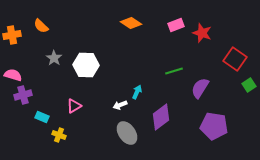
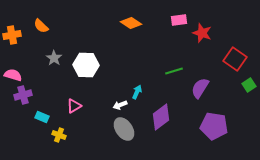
pink rectangle: moved 3 px right, 5 px up; rotated 14 degrees clockwise
gray ellipse: moved 3 px left, 4 px up
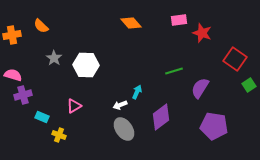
orange diamond: rotated 15 degrees clockwise
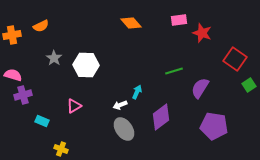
orange semicircle: rotated 70 degrees counterclockwise
cyan rectangle: moved 4 px down
yellow cross: moved 2 px right, 14 px down
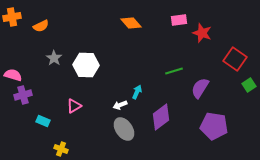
orange cross: moved 18 px up
cyan rectangle: moved 1 px right
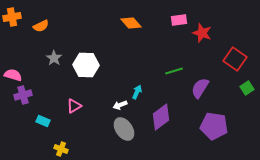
green square: moved 2 px left, 3 px down
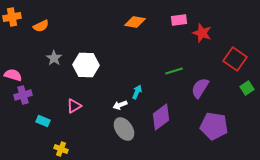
orange diamond: moved 4 px right, 1 px up; rotated 40 degrees counterclockwise
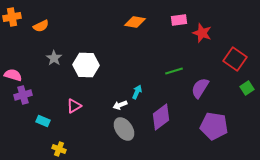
yellow cross: moved 2 px left
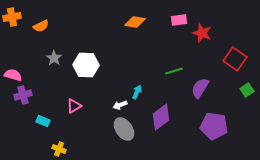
green square: moved 2 px down
